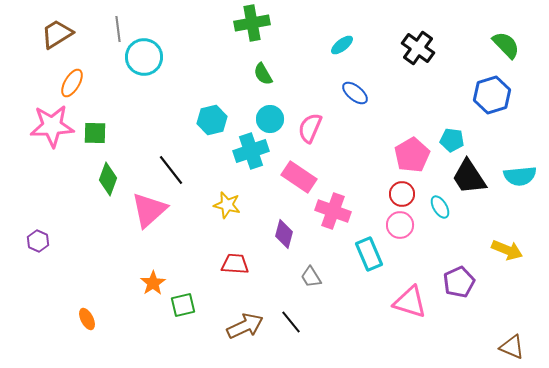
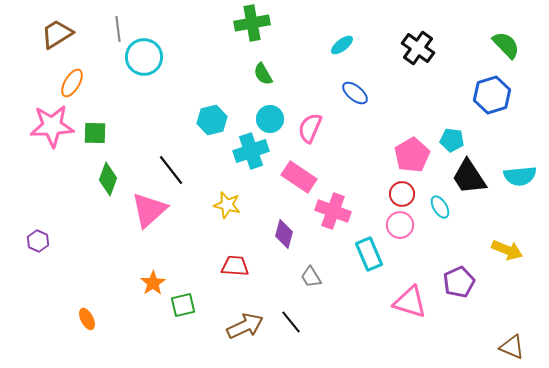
red trapezoid at (235, 264): moved 2 px down
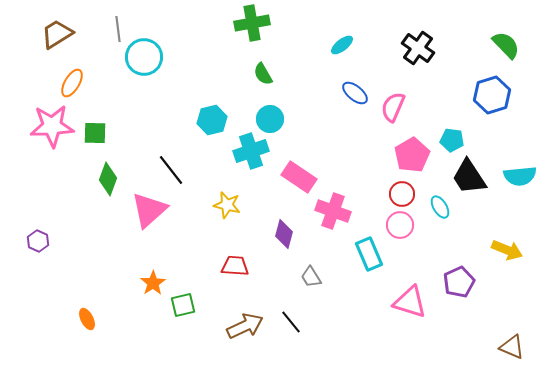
pink semicircle at (310, 128): moved 83 px right, 21 px up
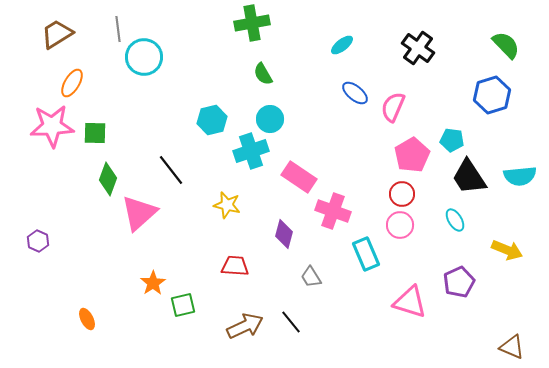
cyan ellipse at (440, 207): moved 15 px right, 13 px down
pink triangle at (149, 210): moved 10 px left, 3 px down
cyan rectangle at (369, 254): moved 3 px left
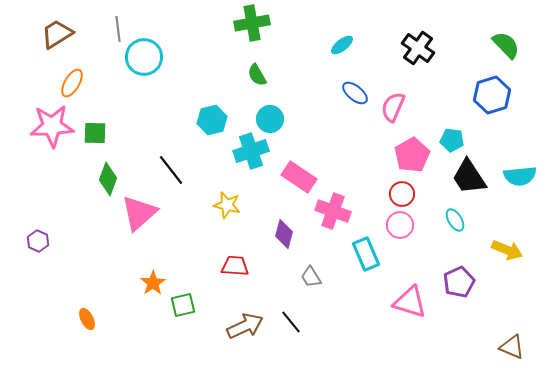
green semicircle at (263, 74): moved 6 px left, 1 px down
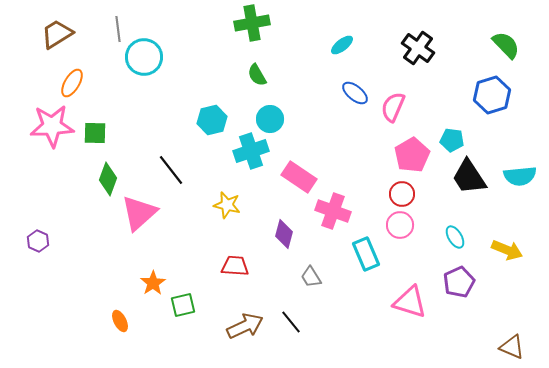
cyan ellipse at (455, 220): moved 17 px down
orange ellipse at (87, 319): moved 33 px right, 2 px down
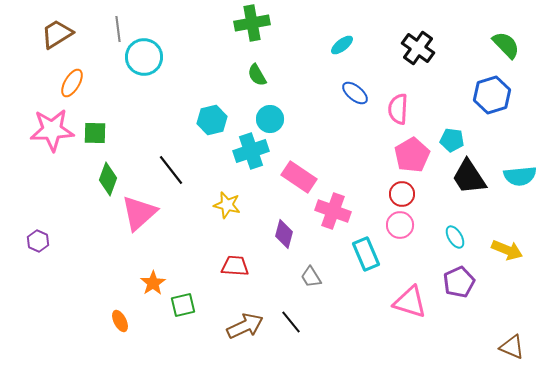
pink semicircle at (393, 107): moved 5 px right, 2 px down; rotated 20 degrees counterclockwise
pink star at (52, 126): moved 4 px down
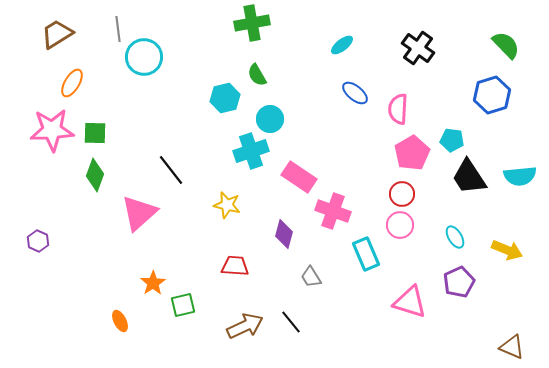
cyan hexagon at (212, 120): moved 13 px right, 22 px up
pink pentagon at (412, 155): moved 2 px up
green diamond at (108, 179): moved 13 px left, 4 px up
